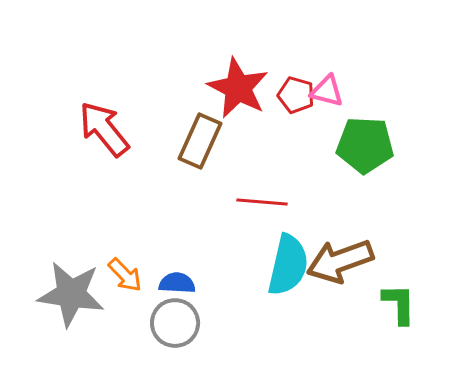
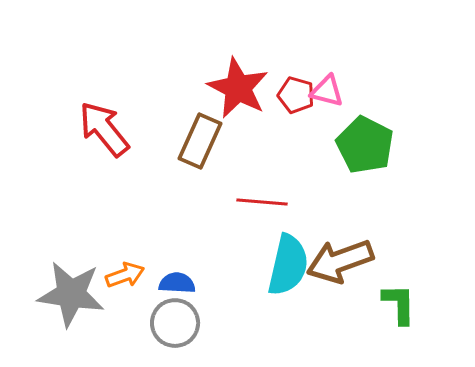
green pentagon: rotated 24 degrees clockwise
orange arrow: rotated 66 degrees counterclockwise
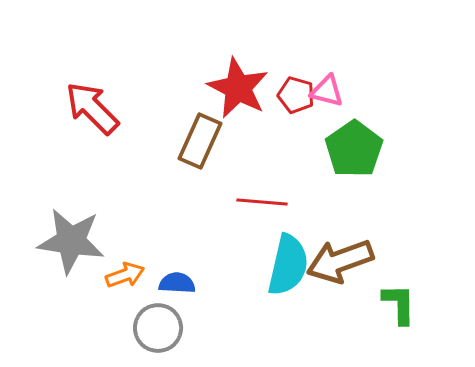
red arrow: moved 12 px left, 21 px up; rotated 6 degrees counterclockwise
green pentagon: moved 11 px left, 4 px down; rotated 10 degrees clockwise
gray star: moved 53 px up
gray circle: moved 17 px left, 5 px down
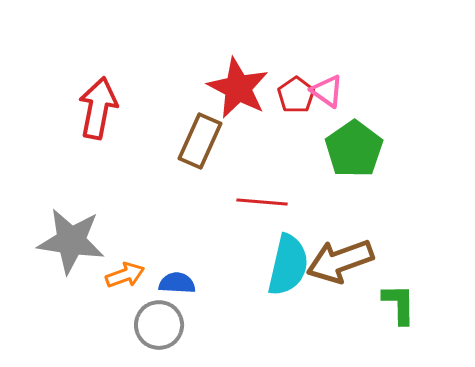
pink triangle: rotated 21 degrees clockwise
red pentagon: rotated 21 degrees clockwise
red arrow: moved 6 px right; rotated 56 degrees clockwise
gray circle: moved 1 px right, 3 px up
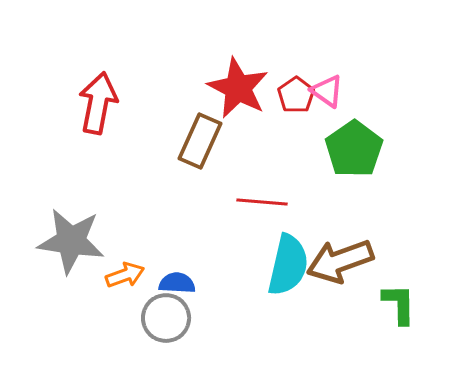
red arrow: moved 5 px up
gray circle: moved 7 px right, 7 px up
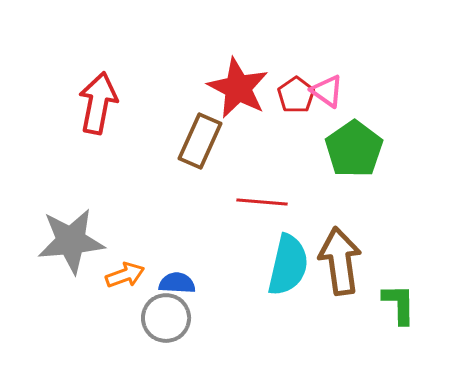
gray star: rotated 14 degrees counterclockwise
brown arrow: rotated 102 degrees clockwise
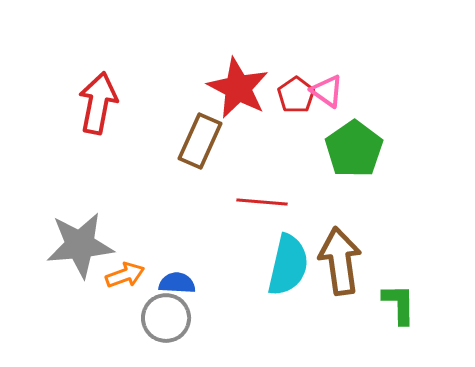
gray star: moved 9 px right, 4 px down
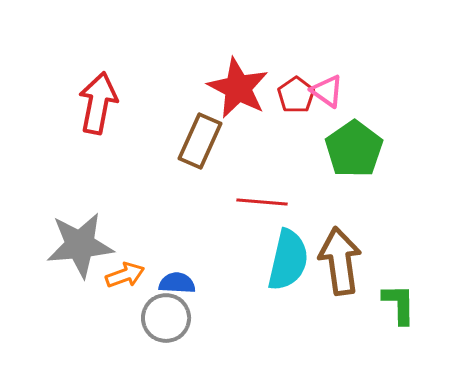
cyan semicircle: moved 5 px up
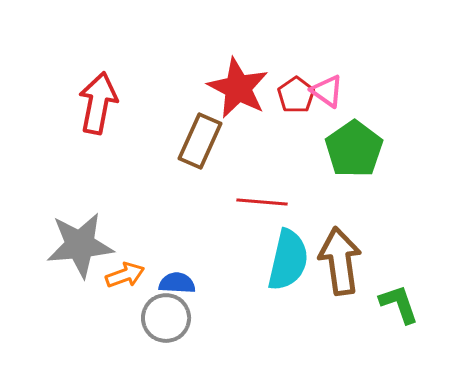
green L-shape: rotated 18 degrees counterclockwise
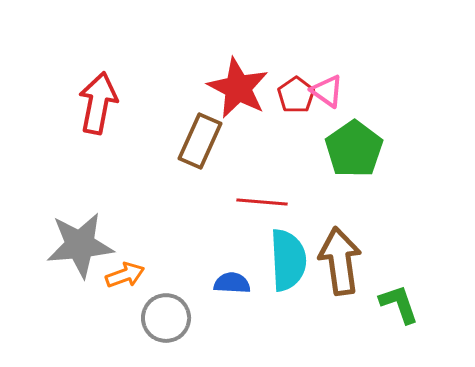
cyan semicircle: rotated 16 degrees counterclockwise
blue semicircle: moved 55 px right
